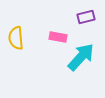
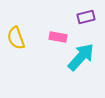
yellow semicircle: rotated 15 degrees counterclockwise
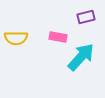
yellow semicircle: rotated 70 degrees counterclockwise
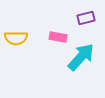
purple rectangle: moved 1 px down
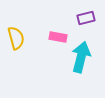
yellow semicircle: rotated 105 degrees counterclockwise
cyan arrow: rotated 28 degrees counterclockwise
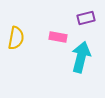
yellow semicircle: rotated 25 degrees clockwise
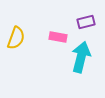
purple rectangle: moved 4 px down
yellow semicircle: rotated 10 degrees clockwise
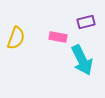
cyan arrow: moved 1 px right, 3 px down; rotated 140 degrees clockwise
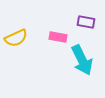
purple rectangle: rotated 24 degrees clockwise
yellow semicircle: rotated 45 degrees clockwise
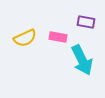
yellow semicircle: moved 9 px right
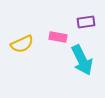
purple rectangle: rotated 18 degrees counterclockwise
yellow semicircle: moved 3 px left, 6 px down
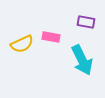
purple rectangle: rotated 18 degrees clockwise
pink rectangle: moved 7 px left
